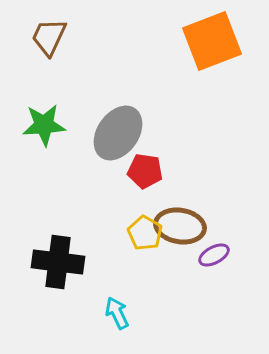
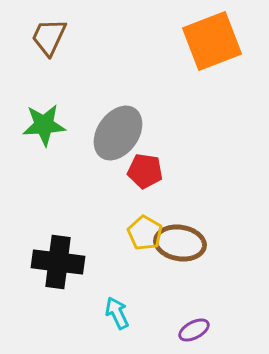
brown ellipse: moved 17 px down
purple ellipse: moved 20 px left, 75 px down
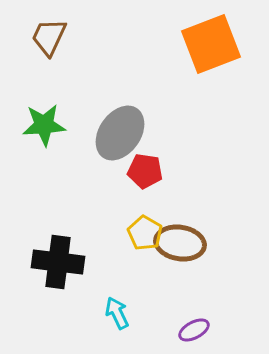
orange square: moved 1 px left, 3 px down
gray ellipse: moved 2 px right
